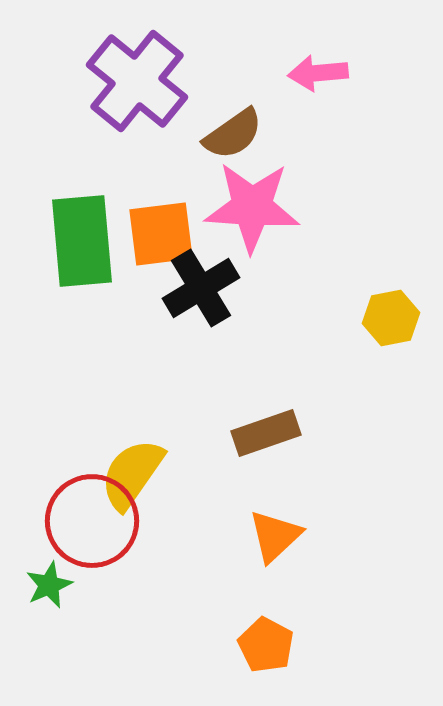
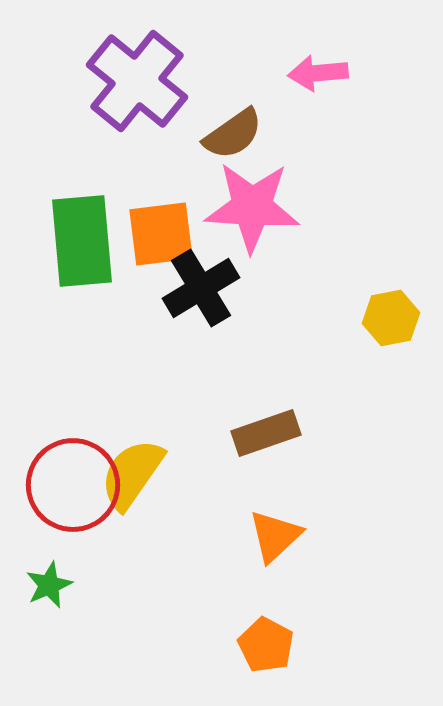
red circle: moved 19 px left, 36 px up
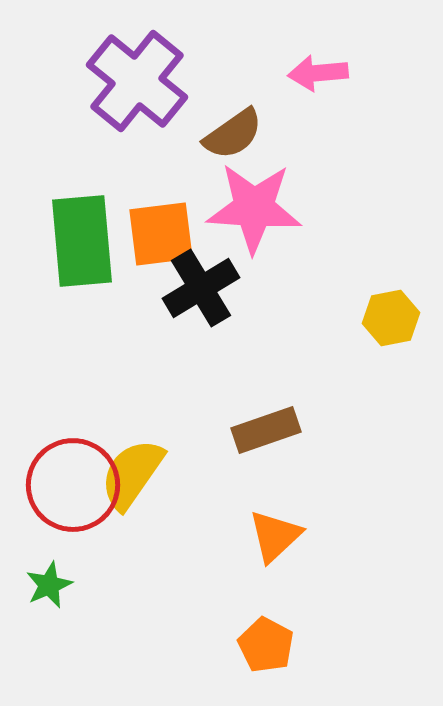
pink star: moved 2 px right, 1 px down
brown rectangle: moved 3 px up
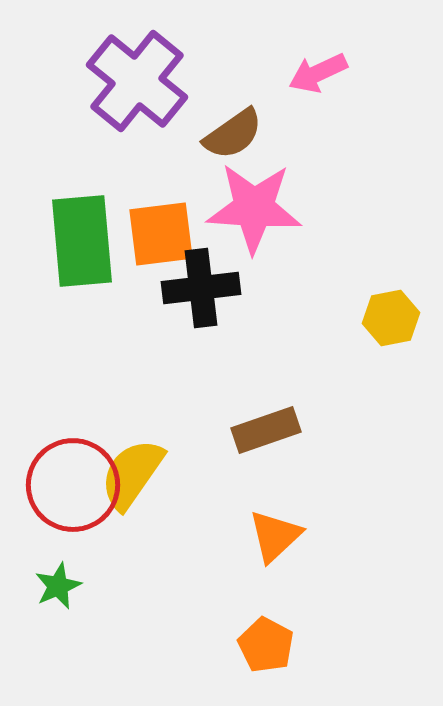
pink arrow: rotated 20 degrees counterclockwise
black cross: rotated 24 degrees clockwise
green star: moved 9 px right, 1 px down
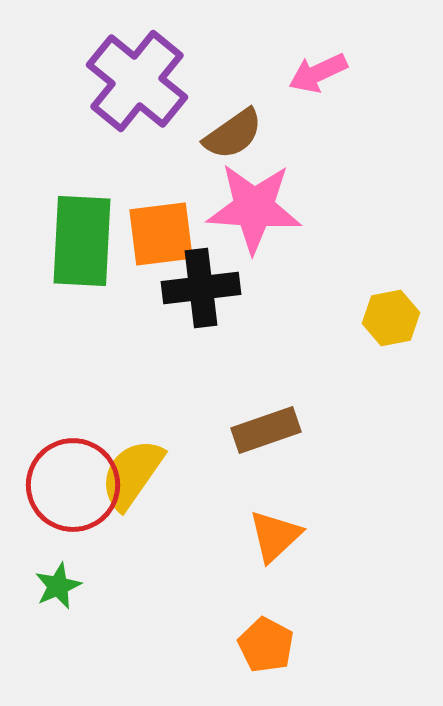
green rectangle: rotated 8 degrees clockwise
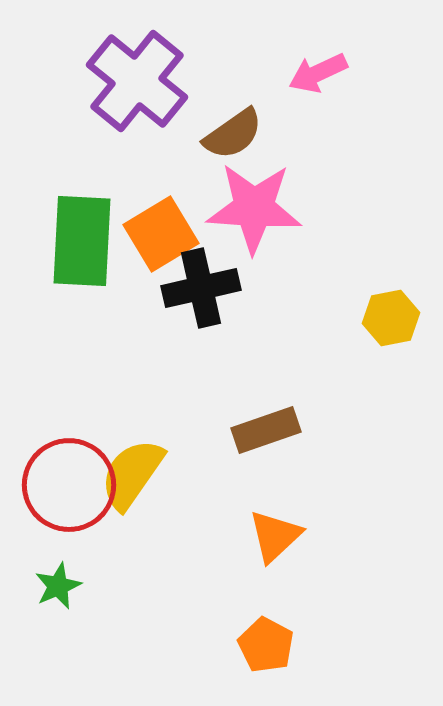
orange square: rotated 24 degrees counterclockwise
black cross: rotated 6 degrees counterclockwise
red circle: moved 4 px left
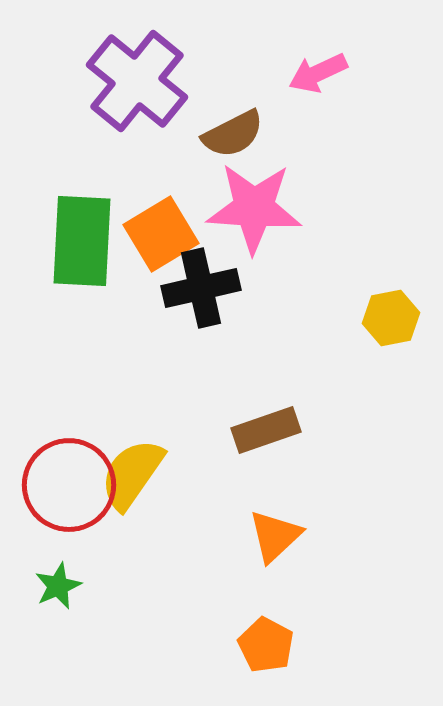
brown semicircle: rotated 8 degrees clockwise
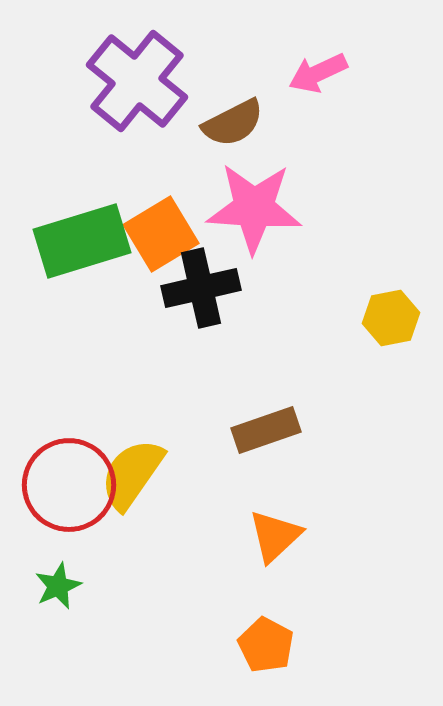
brown semicircle: moved 11 px up
green rectangle: rotated 70 degrees clockwise
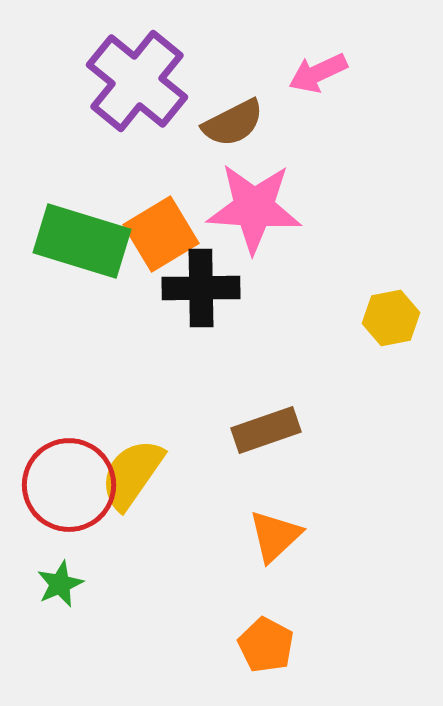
green rectangle: rotated 34 degrees clockwise
black cross: rotated 12 degrees clockwise
green star: moved 2 px right, 2 px up
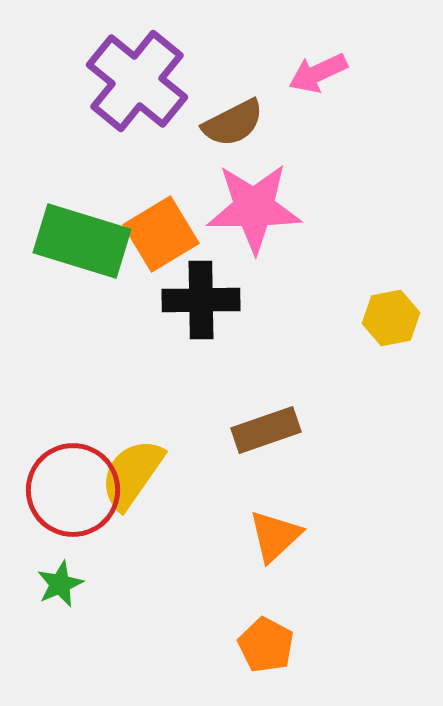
pink star: rotated 4 degrees counterclockwise
black cross: moved 12 px down
red circle: moved 4 px right, 5 px down
